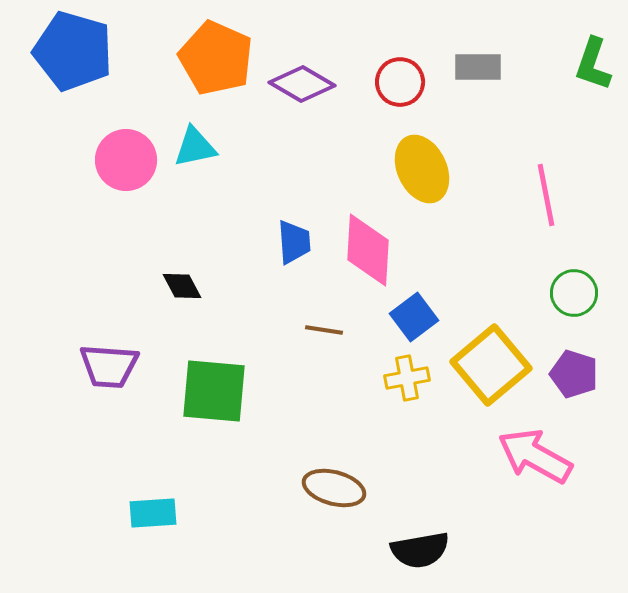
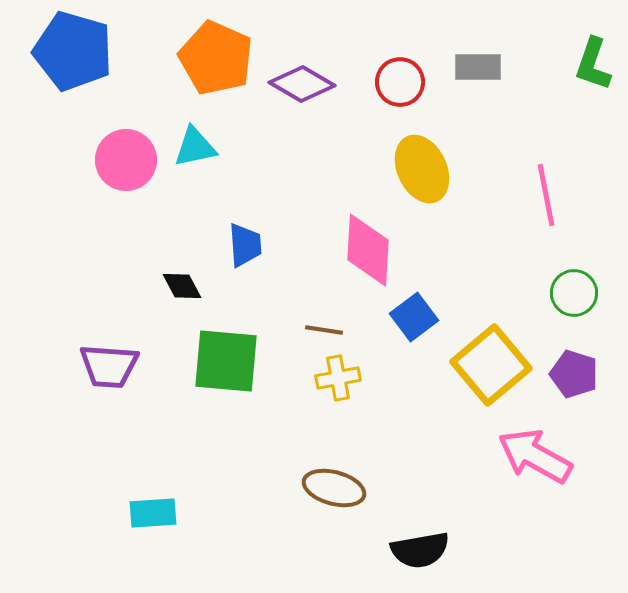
blue trapezoid: moved 49 px left, 3 px down
yellow cross: moved 69 px left
green square: moved 12 px right, 30 px up
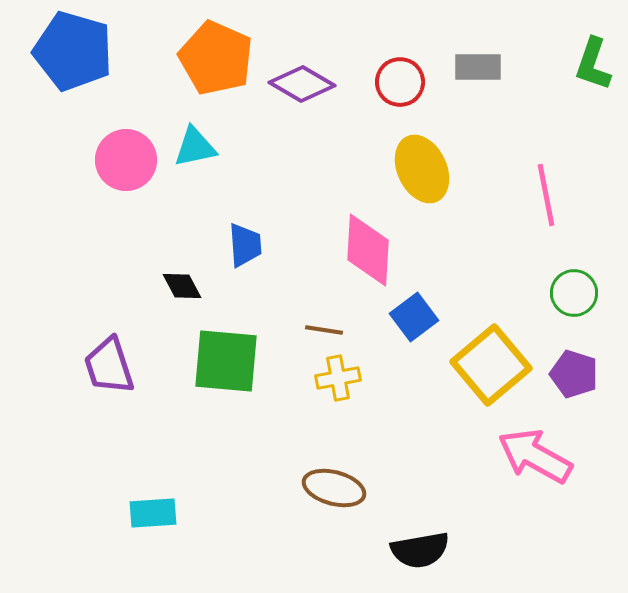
purple trapezoid: rotated 68 degrees clockwise
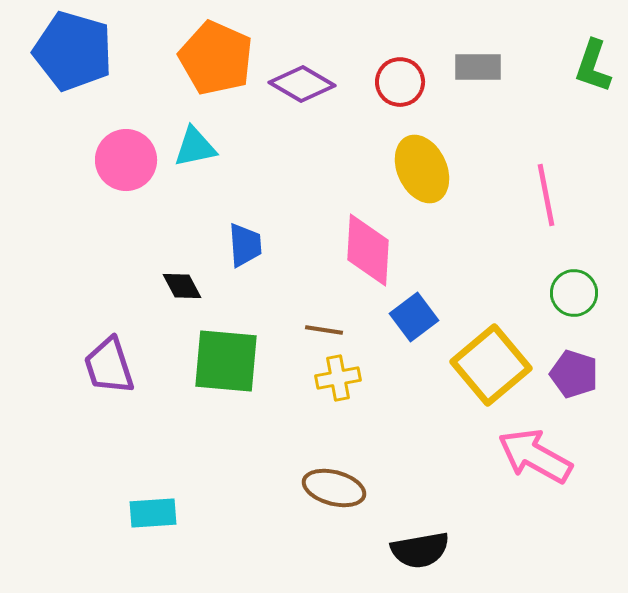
green L-shape: moved 2 px down
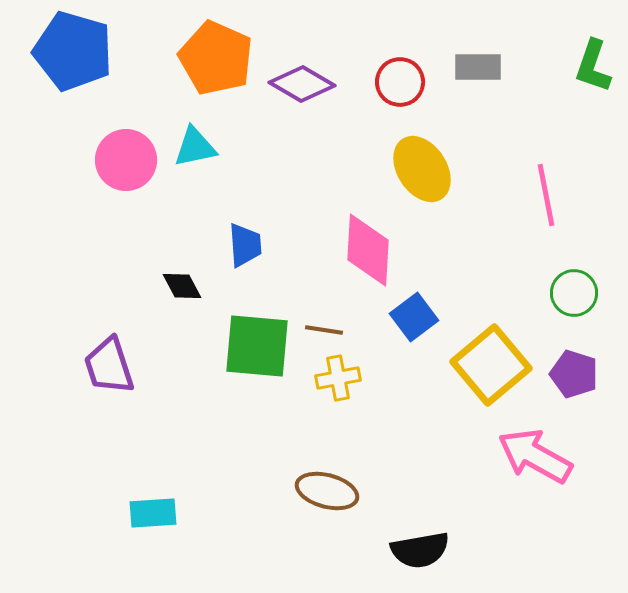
yellow ellipse: rotated 8 degrees counterclockwise
green square: moved 31 px right, 15 px up
brown ellipse: moved 7 px left, 3 px down
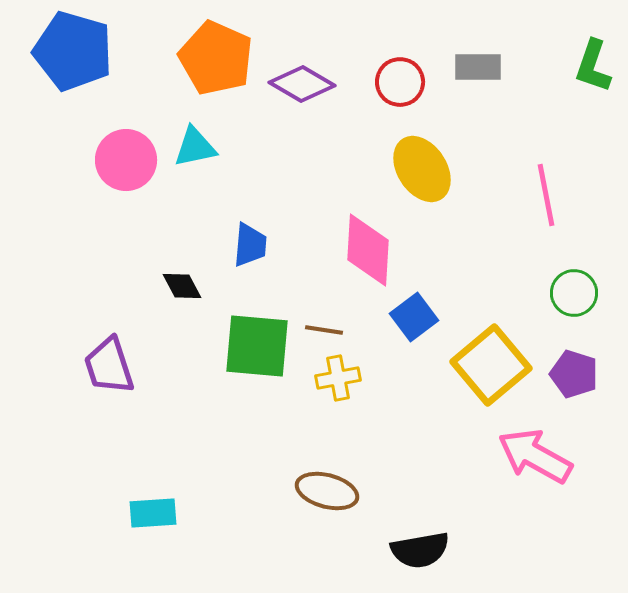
blue trapezoid: moved 5 px right; rotated 9 degrees clockwise
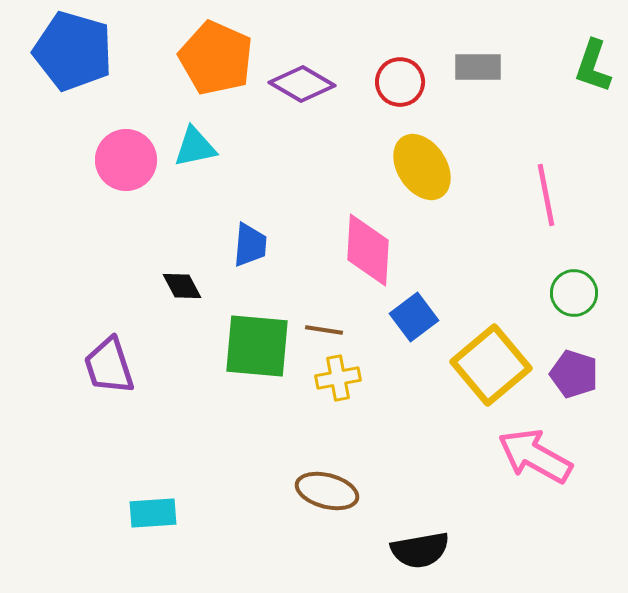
yellow ellipse: moved 2 px up
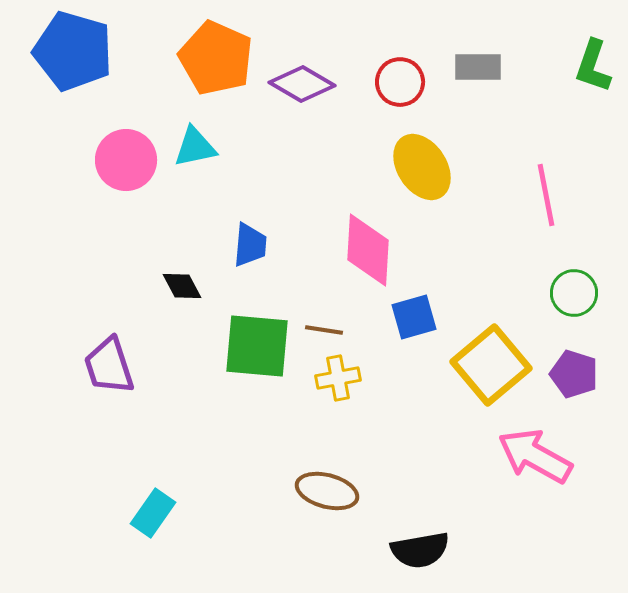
blue square: rotated 21 degrees clockwise
cyan rectangle: rotated 51 degrees counterclockwise
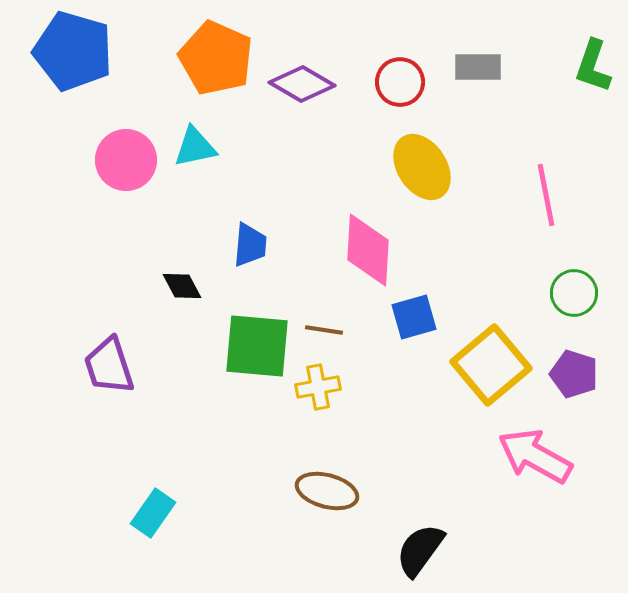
yellow cross: moved 20 px left, 9 px down
black semicircle: rotated 136 degrees clockwise
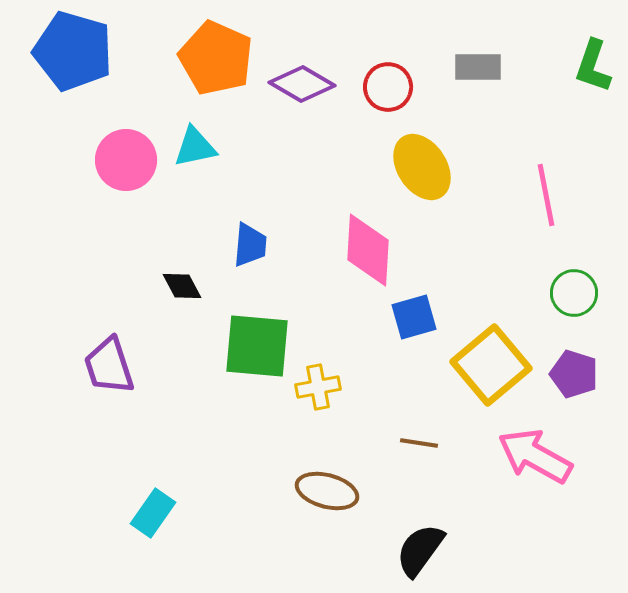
red circle: moved 12 px left, 5 px down
brown line: moved 95 px right, 113 px down
